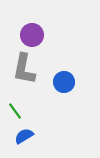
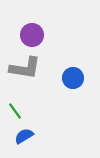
gray L-shape: moved 1 px right, 1 px up; rotated 92 degrees counterclockwise
blue circle: moved 9 px right, 4 px up
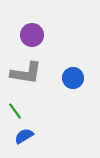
gray L-shape: moved 1 px right, 5 px down
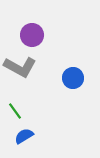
gray L-shape: moved 6 px left, 6 px up; rotated 20 degrees clockwise
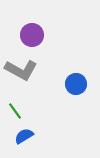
gray L-shape: moved 1 px right, 3 px down
blue circle: moved 3 px right, 6 px down
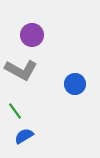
blue circle: moved 1 px left
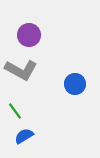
purple circle: moved 3 px left
